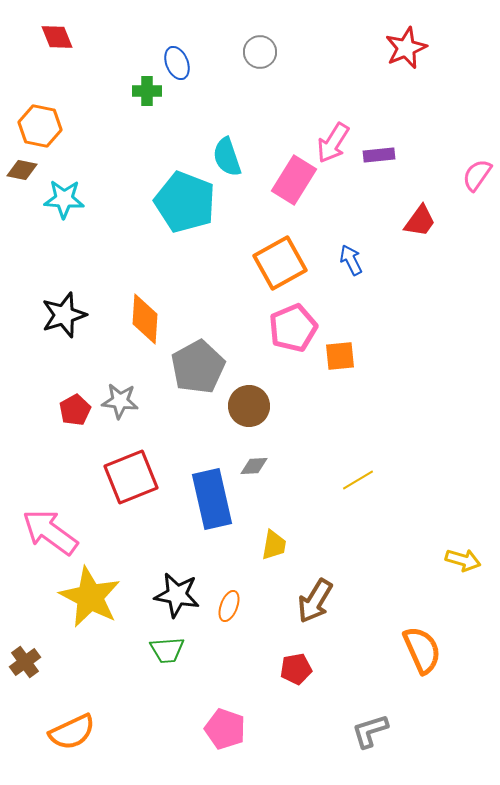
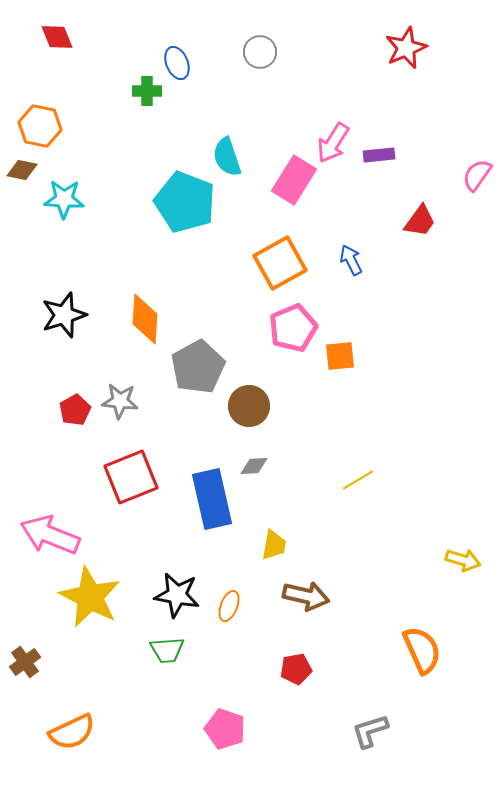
pink arrow at (50, 532): moved 3 px down; rotated 14 degrees counterclockwise
brown arrow at (315, 601): moved 9 px left, 5 px up; rotated 108 degrees counterclockwise
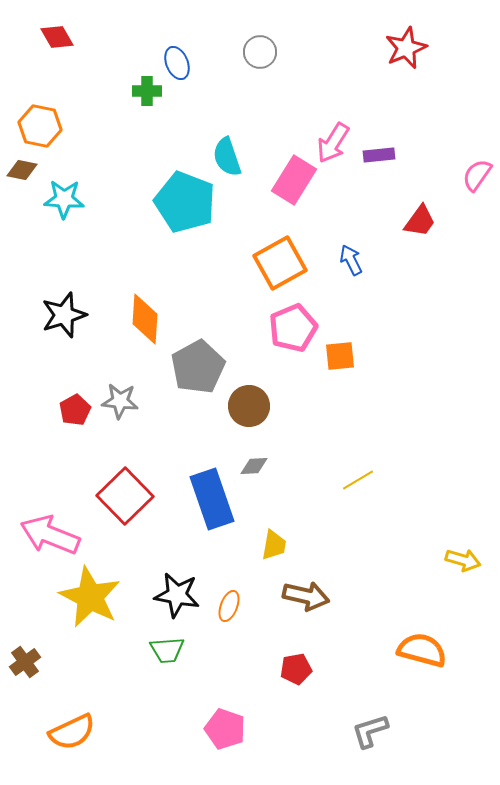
red diamond at (57, 37): rotated 8 degrees counterclockwise
red square at (131, 477): moved 6 px left, 19 px down; rotated 22 degrees counterclockwise
blue rectangle at (212, 499): rotated 6 degrees counterclockwise
orange semicircle at (422, 650): rotated 51 degrees counterclockwise
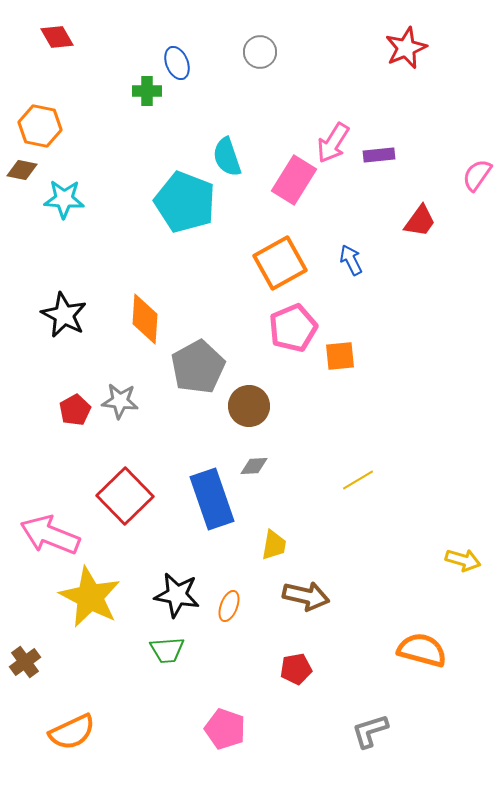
black star at (64, 315): rotated 27 degrees counterclockwise
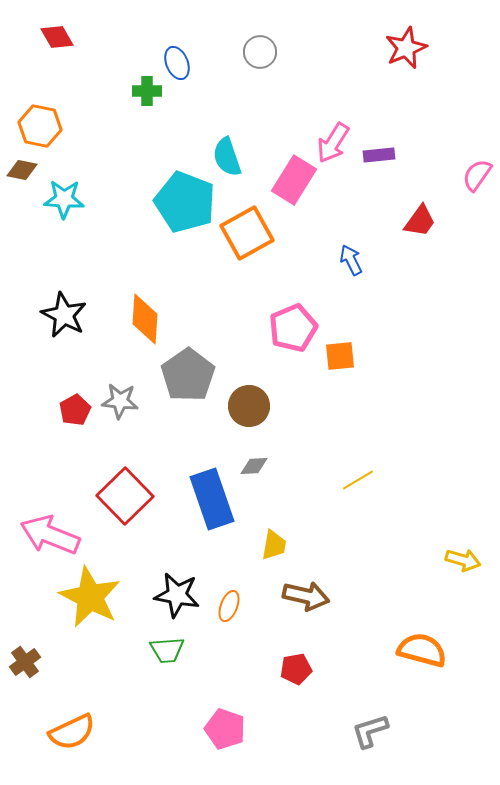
orange square at (280, 263): moved 33 px left, 30 px up
gray pentagon at (198, 367): moved 10 px left, 8 px down; rotated 6 degrees counterclockwise
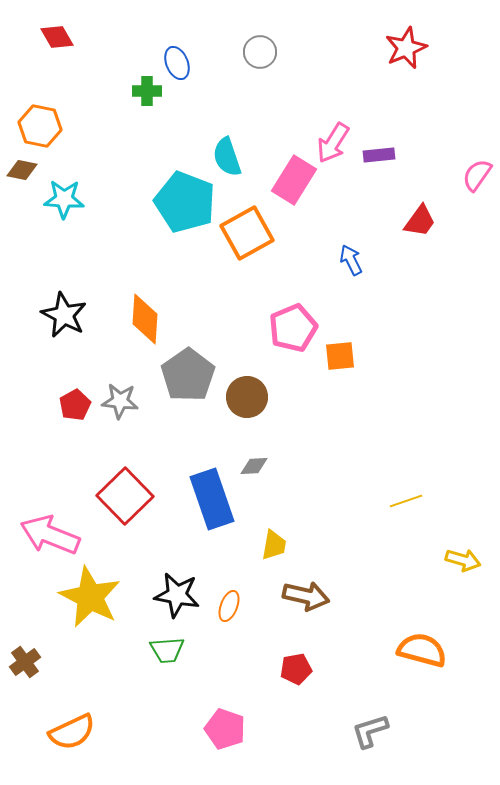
brown circle at (249, 406): moved 2 px left, 9 px up
red pentagon at (75, 410): moved 5 px up
yellow line at (358, 480): moved 48 px right, 21 px down; rotated 12 degrees clockwise
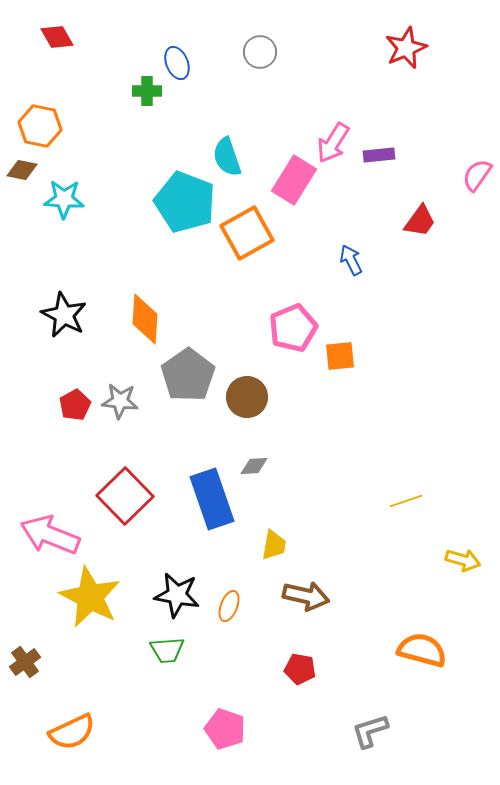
red pentagon at (296, 669): moved 4 px right; rotated 20 degrees clockwise
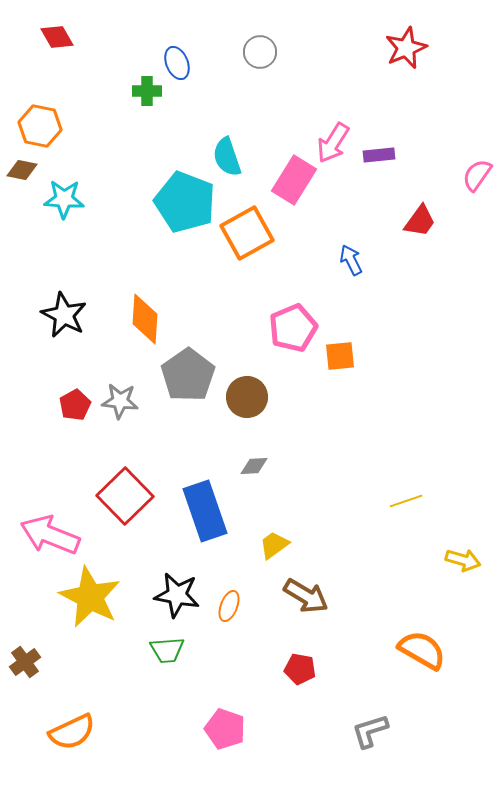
blue rectangle at (212, 499): moved 7 px left, 12 px down
yellow trapezoid at (274, 545): rotated 136 degrees counterclockwise
brown arrow at (306, 596): rotated 18 degrees clockwise
orange semicircle at (422, 650): rotated 15 degrees clockwise
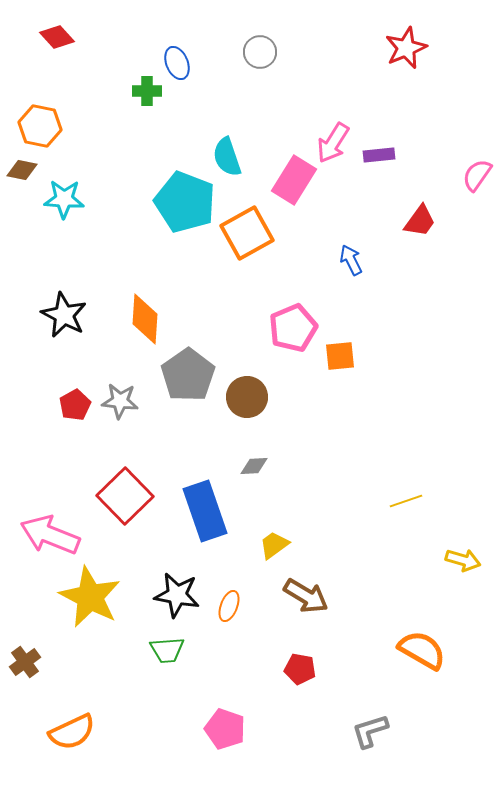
red diamond at (57, 37): rotated 12 degrees counterclockwise
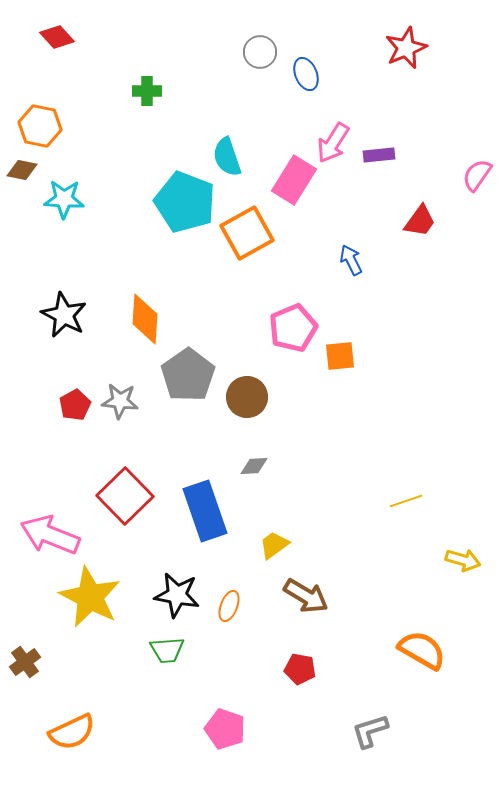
blue ellipse at (177, 63): moved 129 px right, 11 px down
